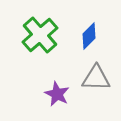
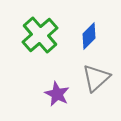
gray triangle: rotated 44 degrees counterclockwise
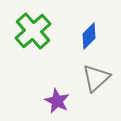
green cross: moved 7 px left, 4 px up
purple star: moved 7 px down
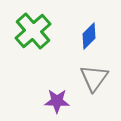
gray triangle: moved 2 px left; rotated 12 degrees counterclockwise
purple star: rotated 25 degrees counterclockwise
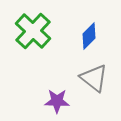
green cross: rotated 6 degrees counterclockwise
gray triangle: rotated 28 degrees counterclockwise
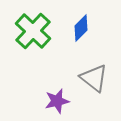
blue diamond: moved 8 px left, 8 px up
purple star: rotated 15 degrees counterclockwise
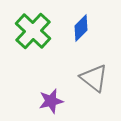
purple star: moved 6 px left
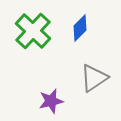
blue diamond: moved 1 px left
gray triangle: rotated 48 degrees clockwise
